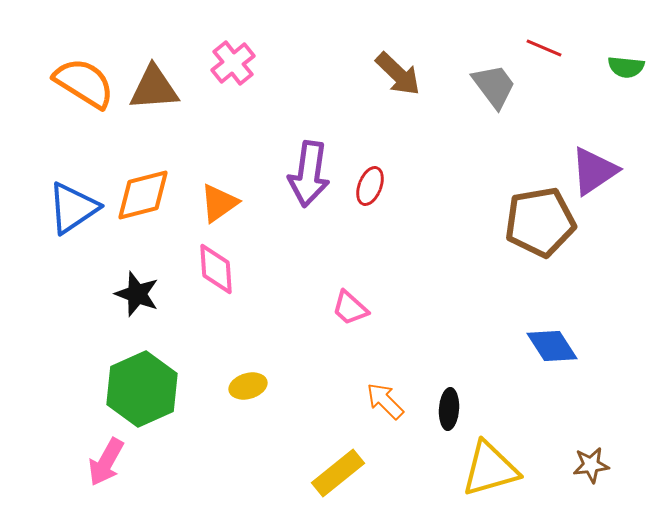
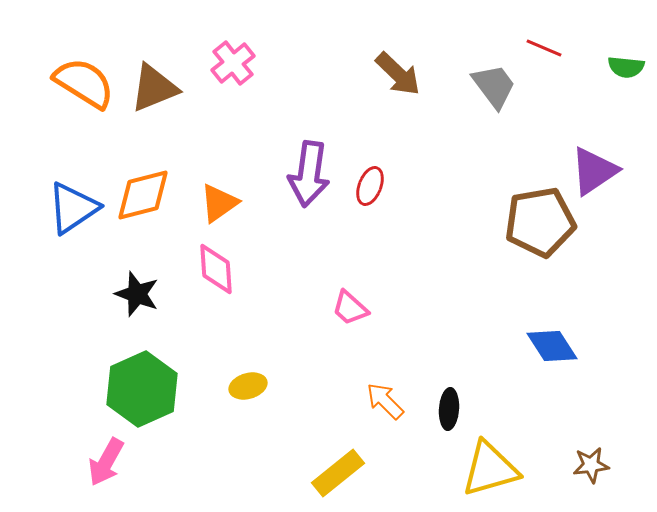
brown triangle: rotated 18 degrees counterclockwise
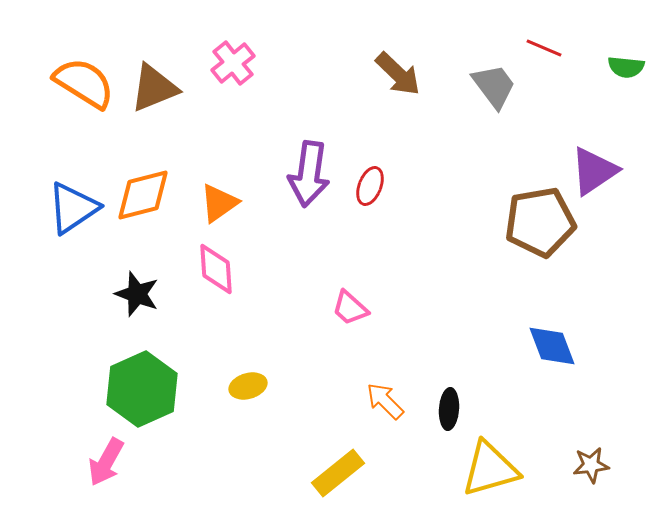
blue diamond: rotated 12 degrees clockwise
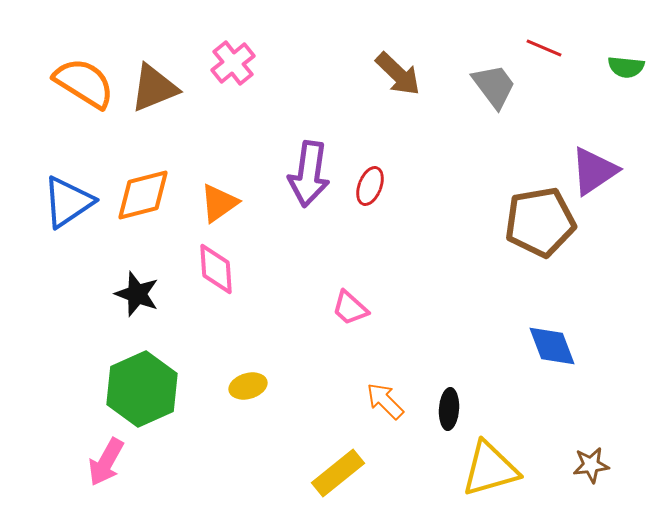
blue triangle: moved 5 px left, 6 px up
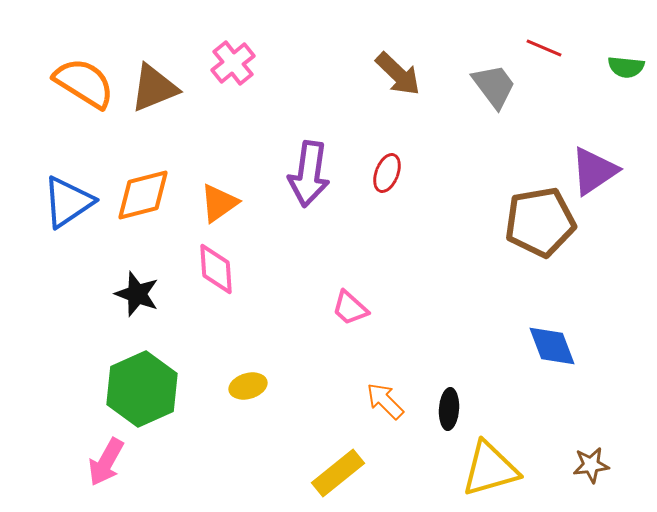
red ellipse: moved 17 px right, 13 px up
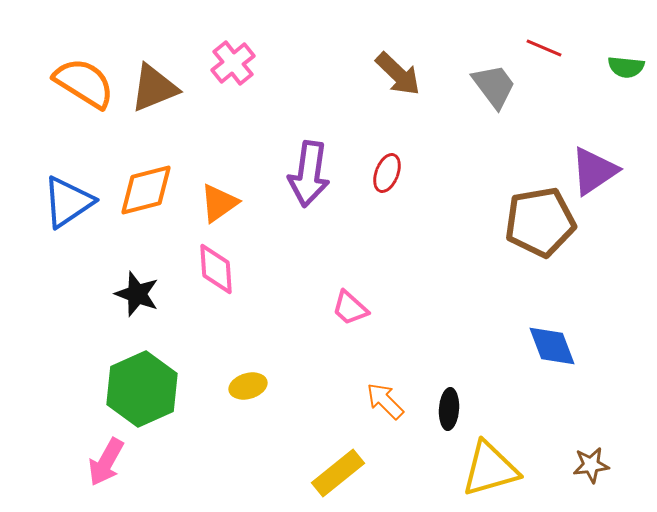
orange diamond: moved 3 px right, 5 px up
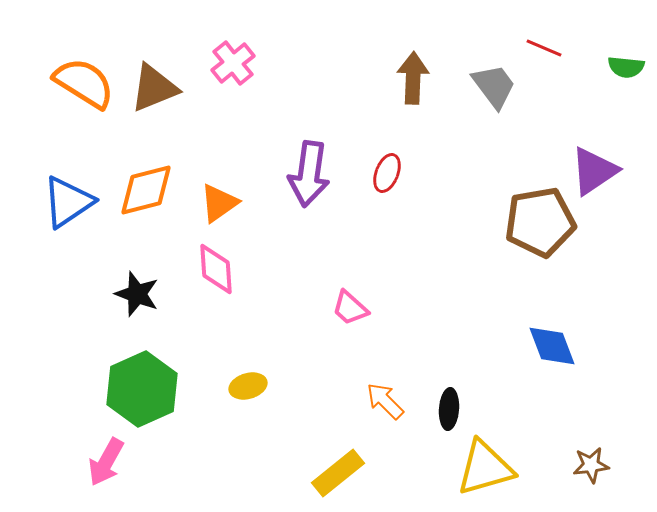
brown arrow: moved 15 px right, 4 px down; rotated 132 degrees counterclockwise
yellow triangle: moved 5 px left, 1 px up
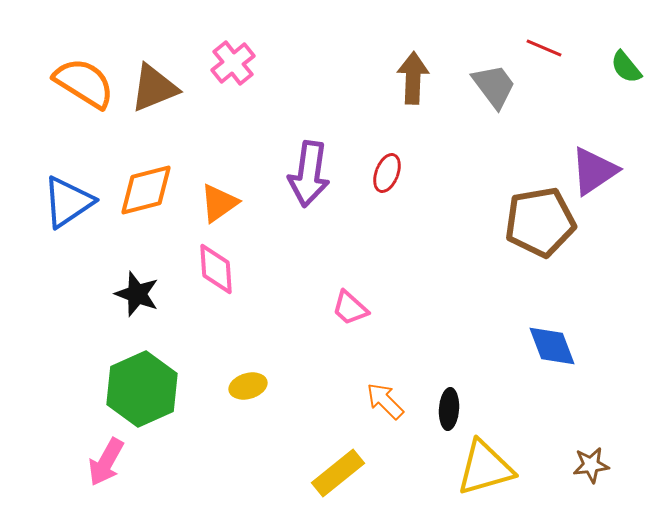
green semicircle: rotated 45 degrees clockwise
